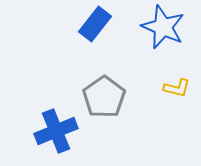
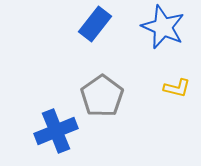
gray pentagon: moved 2 px left, 1 px up
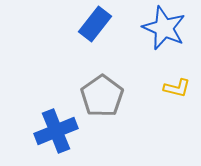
blue star: moved 1 px right, 1 px down
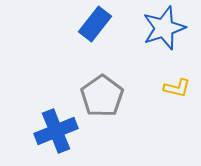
blue star: rotated 30 degrees clockwise
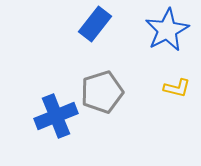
blue star: moved 3 px right, 2 px down; rotated 9 degrees counterclockwise
gray pentagon: moved 4 px up; rotated 18 degrees clockwise
blue cross: moved 15 px up
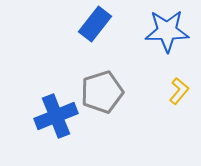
blue star: moved 1 px down; rotated 27 degrees clockwise
yellow L-shape: moved 2 px right, 3 px down; rotated 64 degrees counterclockwise
